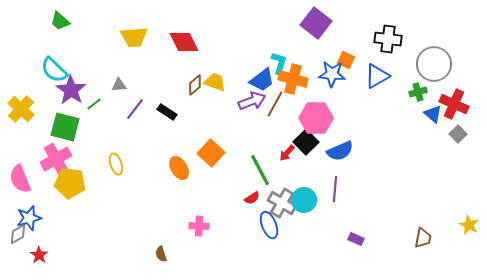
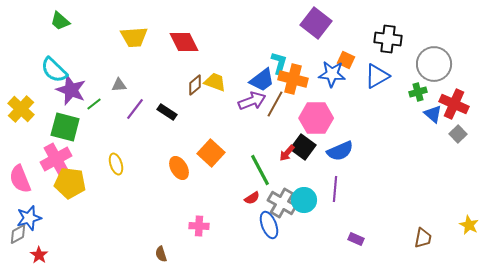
purple star at (71, 90): rotated 12 degrees counterclockwise
black square at (306, 142): moved 3 px left, 5 px down; rotated 10 degrees counterclockwise
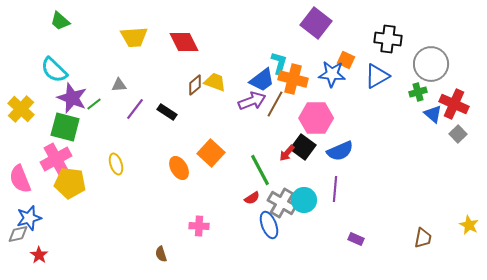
gray circle at (434, 64): moved 3 px left
purple star at (71, 90): moved 1 px right, 8 px down
gray diamond at (18, 234): rotated 15 degrees clockwise
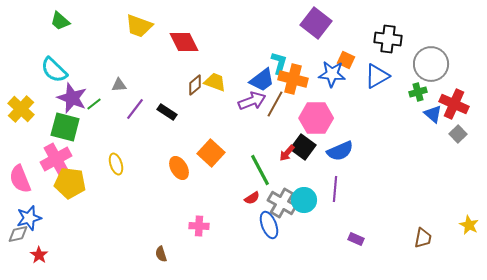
yellow trapezoid at (134, 37): moved 5 px right, 11 px up; rotated 24 degrees clockwise
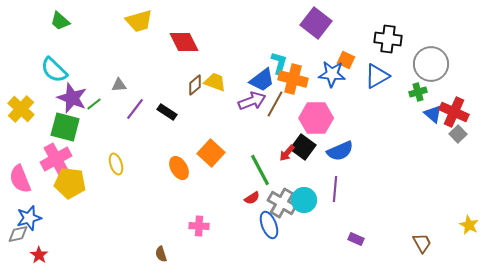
yellow trapezoid at (139, 26): moved 5 px up; rotated 36 degrees counterclockwise
red cross at (454, 104): moved 8 px down
brown trapezoid at (423, 238): moved 1 px left, 5 px down; rotated 40 degrees counterclockwise
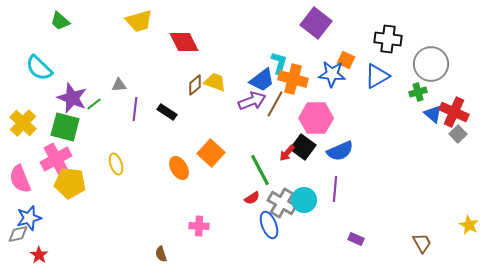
cyan semicircle at (54, 70): moved 15 px left, 2 px up
yellow cross at (21, 109): moved 2 px right, 14 px down
purple line at (135, 109): rotated 30 degrees counterclockwise
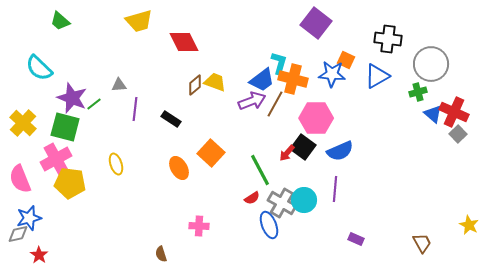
black rectangle at (167, 112): moved 4 px right, 7 px down
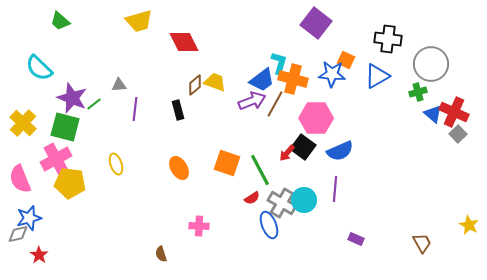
black rectangle at (171, 119): moved 7 px right, 9 px up; rotated 42 degrees clockwise
orange square at (211, 153): moved 16 px right, 10 px down; rotated 24 degrees counterclockwise
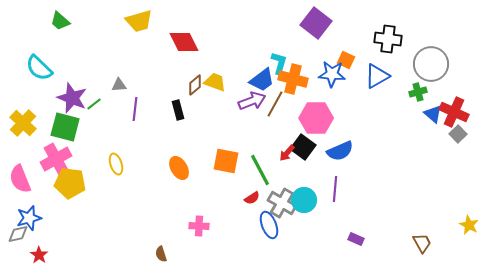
orange square at (227, 163): moved 1 px left, 2 px up; rotated 8 degrees counterclockwise
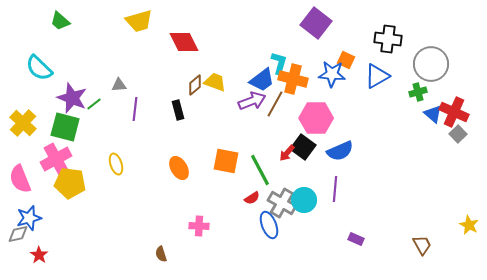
brown trapezoid at (422, 243): moved 2 px down
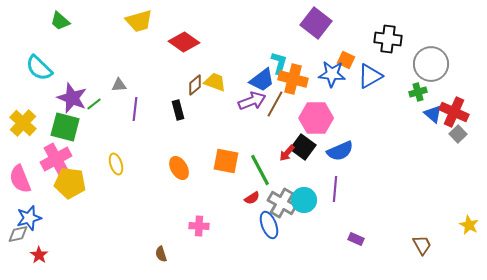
red diamond at (184, 42): rotated 28 degrees counterclockwise
blue triangle at (377, 76): moved 7 px left
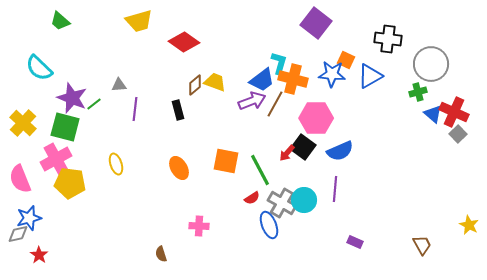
purple rectangle at (356, 239): moved 1 px left, 3 px down
